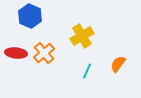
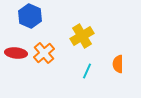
orange semicircle: rotated 36 degrees counterclockwise
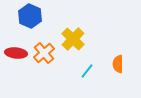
yellow cross: moved 9 px left, 3 px down; rotated 15 degrees counterclockwise
cyan line: rotated 14 degrees clockwise
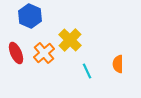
yellow cross: moved 3 px left, 1 px down
red ellipse: rotated 60 degrees clockwise
cyan line: rotated 63 degrees counterclockwise
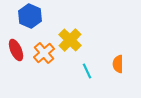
red ellipse: moved 3 px up
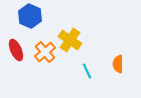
yellow cross: rotated 10 degrees counterclockwise
orange cross: moved 1 px right, 1 px up
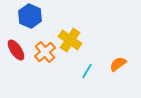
red ellipse: rotated 10 degrees counterclockwise
orange semicircle: rotated 54 degrees clockwise
cyan line: rotated 56 degrees clockwise
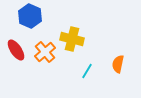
yellow cross: moved 2 px right, 1 px up; rotated 20 degrees counterclockwise
orange semicircle: rotated 42 degrees counterclockwise
